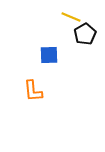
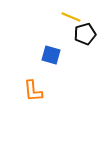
black pentagon: rotated 15 degrees clockwise
blue square: moved 2 px right; rotated 18 degrees clockwise
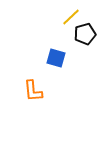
yellow line: rotated 66 degrees counterclockwise
blue square: moved 5 px right, 3 px down
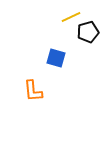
yellow line: rotated 18 degrees clockwise
black pentagon: moved 3 px right, 2 px up
